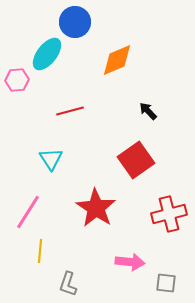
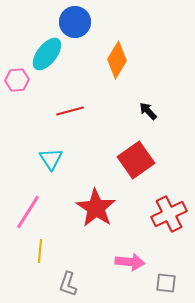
orange diamond: rotated 36 degrees counterclockwise
red cross: rotated 12 degrees counterclockwise
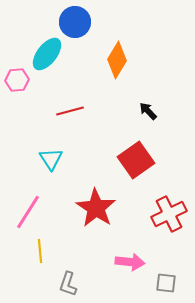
yellow line: rotated 10 degrees counterclockwise
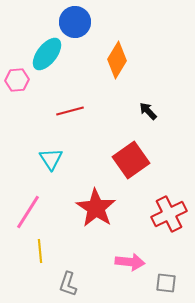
red square: moved 5 px left
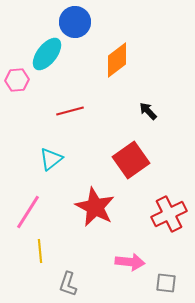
orange diamond: rotated 21 degrees clockwise
cyan triangle: rotated 25 degrees clockwise
red star: moved 1 px left, 1 px up; rotated 6 degrees counterclockwise
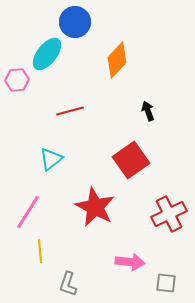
orange diamond: rotated 9 degrees counterclockwise
black arrow: rotated 24 degrees clockwise
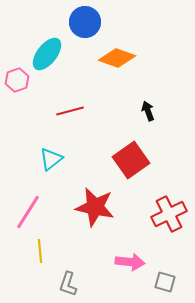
blue circle: moved 10 px right
orange diamond: moved 2 px up; rotated 66 degrees clockwise
pink hexagon: rotated 15 degrees counterclockwise
red star: rotated 15 degrees counterclockwise
gray square: moved 1 px left, 1 px up; rotated 10 degrees clockwise
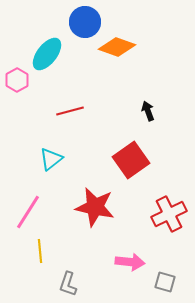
orange diamond: moved 11 px up
pink hexagon: rotated 10 degrees counterclockwise
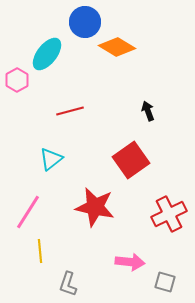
orange diamond: rotated 12 degrees clockwise
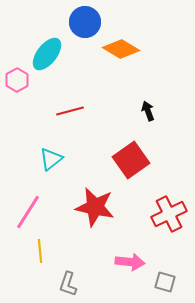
orange diamond: moved 4 px right, 2 px down
